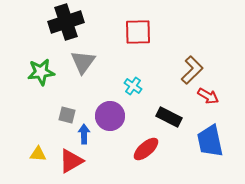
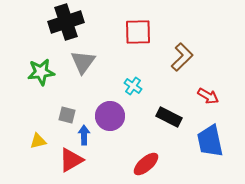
brown L-shape: moved 10 px left, 13 px up
blue arrow: moved 1 px down
red ellipse: moved 15 px down
yellow triangle: moved 13 px up; rotated 18 degrees counterclockwise
red triangle: moved 1 px up
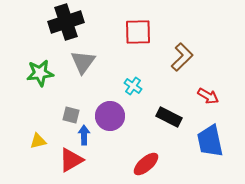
green star: moved 1 px left, 1 px down
gray square: moved 4 px right
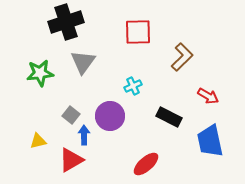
cyan cross: rotated 30 degrees clockwise
gray square: rotated 24 degrees clockwise
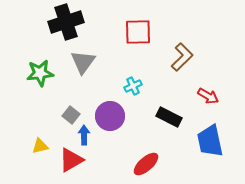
yellow triangle: moved 2 px right, 5 px down
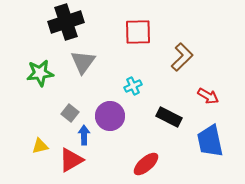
gray square: moved 1 px left, 2 px up
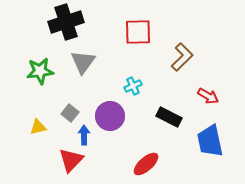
green star: moved 2 px up
yellow triangle: moved 2 px left, 19 px up
red triangle: rotated 16 degrees counterclockwise
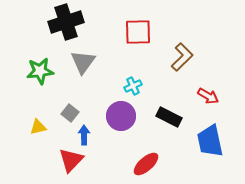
purple circle: moved 11 px right
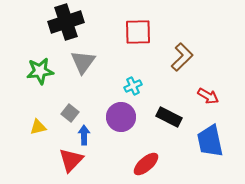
purple circle: moved 1 px down
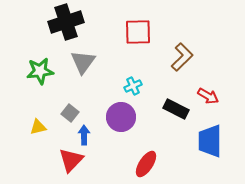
black rectangle: moved 7 px right, 8 px up
blue trapezoid: rotated 12 degrees clockwise
red ellipse: rotated 16 degrees counterclockwise
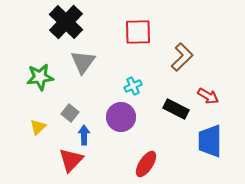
black cross: rotated 28 degrees counterclockwise
green star: moved 6 px down
yellow triangle: rotated 30 degrees counterclockwise
